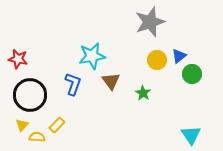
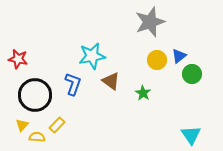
brown triangle: rotated 18 degrees counterclockwise
black circle: moved 5 px right
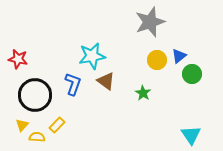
brown triangle: moved 5 px left
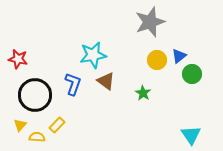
cyan star: moved 1 px right, 1 px up
yellow triangle: moved 2 px left
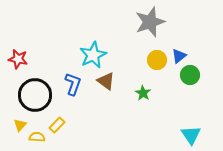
cyan star: rotated 16 degrees counterclockwise
green circle: moved 2 px left, 1 px down
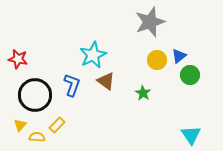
blue L-shape: moved 1 px left, 1 px down
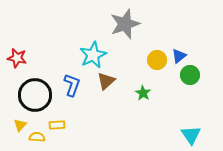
gray star: moved 25 px left, 2 px down
red star: moved 1 px left, 1 px up
brown triangle: rotated 42 degrees clockwise
yellow rectangle: rotated 42 degrees clockwise
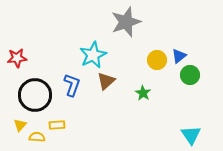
gray star: moved 1 px right, 2 px up
red star: rotated 18 degrees counterclockwise
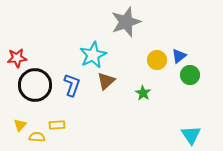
black circle: moved 10 px up
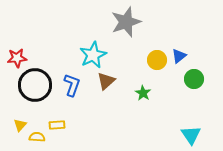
green circle: moved 4 px right, 4 px down
